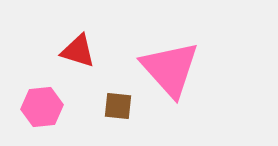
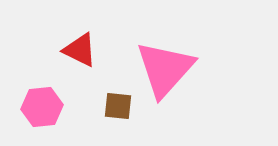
red triangle: moved 2 px right, 1 px up; rotated 9 degrees clockwise
pink triangle: moved 5 px left; rotated 24 degrees clockwise
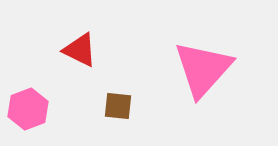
pink triangle: moved 38 px right
pink hexagon: moved 14 px left, 2 px down; rotated 15 degrees counterclockwise
